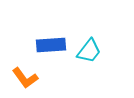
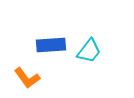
orange L-shape: moved 2 px right
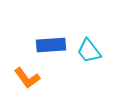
cyan trapezoid: rotated 104 degrees clockwise
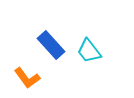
blue rectangle: rotated 52 degrees clockwise
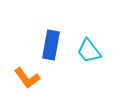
blue rectangle: rotated 52 degrees clockwise
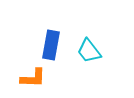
orange L-shape: moved 6 px right; rotated 52 degrees counterclockwise
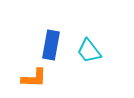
orange L-shape: moved 1 px right
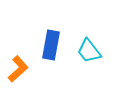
orange L-shape: moved 16 px left, 9 px up; rotated 44 degrees counterclockwise
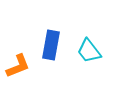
orange L-shape: moved 3 px up; rotated 20 degrees clockwise
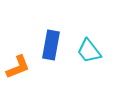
orange L-shape: moved 1 px down
